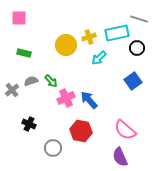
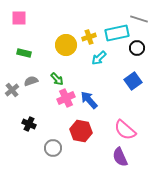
green arrow: moved 6 px right, 2 px up
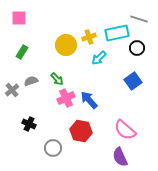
green rectangle: moved 2 px left, 1 px up; rotated 72 degrees counterclockwise
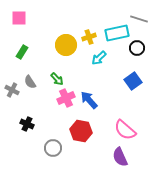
gray semicircle: moved 1 px left, 1 px down; rotated 104 degrees counterclockwise
gray cross: rotated 24 degrees counterclockwise
black cross: moved 2 px left
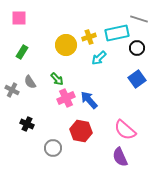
blue square: moved 4 px right, 2 px up
